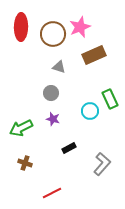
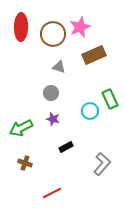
black rectangle: moved 3 px left, 1 px up
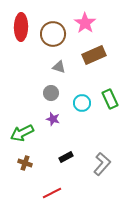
pink star: moved 5 px right, 4 px up; rotated 15 degrees counterclockwise
cyan circle: moved 8 px left, 8 px up
green arrow: moved 1 px right, 5 px down
black rectangle: moved 10 px down
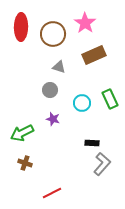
gray circle: moved 1 px left, 3 px up
black rectangle: moved 26 px right, 14 px up; rotated 32 degrees clockwise
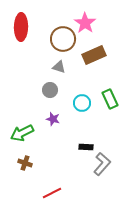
brown circle: moved 10 px right, 5 px down
black rectangle: moved 6 px left, 4 px down
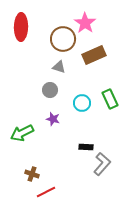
brown cross: moved 7 px right, 11 px down
red line: moved 6 px left, 1 px up
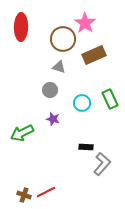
brown cross: moved 8 px left, 21 px down
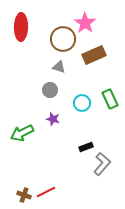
black rectangle: rotated 24 degrees counterclockwise
